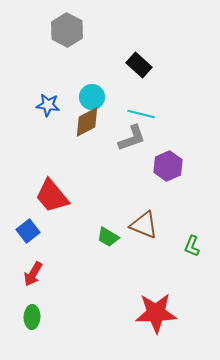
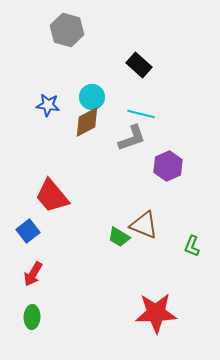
gray hexagon: rotated 12 degrees counterclockwise
green trapezoid: moved 11 px right
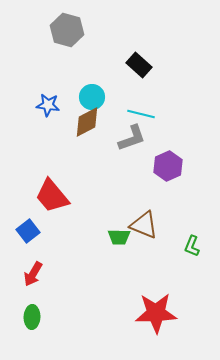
green trapezoid: rotated 30 degrees counterclockwise
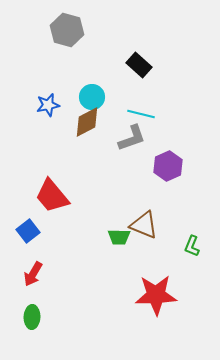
blue star: rotated 20 degrees counterclockwise
red star: moved 18 px up
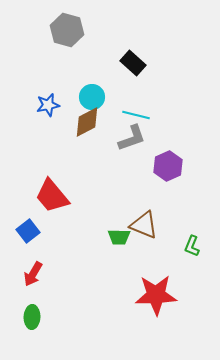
black rectangle: moved 6 px left, 2 px up
cyan line: moved 5 px left, 1 px down
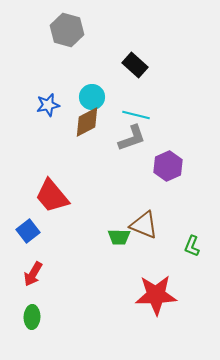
black rectangle: moved 2 px right, 2 px down
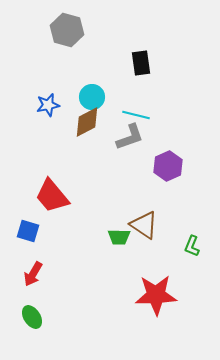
black rectangle: moved 6 px right, 2 px up; rotated 40 degrees clockwise
gray L-shape: moved 2 px left, 1 px up
brown triangle: rotated 12 degrees clockwise
blue square: rotated 35 degrees counterclockwise
green ellipse: rotated 35 degrees counterclockwise
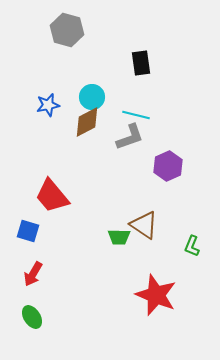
red star: rotated 24 degrees clockwise
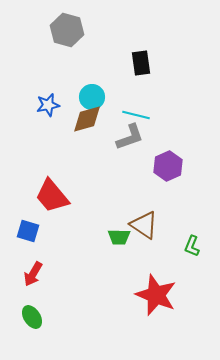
brown diamond: moved 3 px up; rotated 12 degrees clockwise
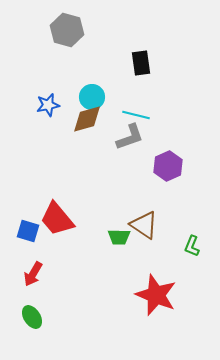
red trapezoid: moved 5 px right, 23 px down
